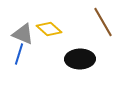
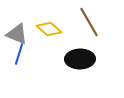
brown line: moved 14 px left
gray triangle: moved 6 px left
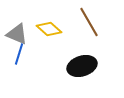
black ellipse: moved 2 px right, 7 px down; rotated 16 degrees counterclockwise
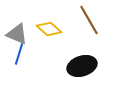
brown line: moved 2 px up
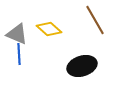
brown line: moved 6 px right
blue line: rotated 20 degrees counterclockwise
